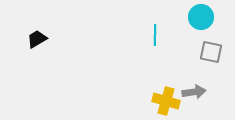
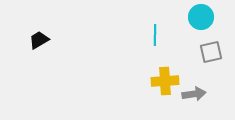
black trapezoid: moved 2 px right, 1 px down
gray square: rotated 25 degrees counterclockwise
gray arrow: moved 2 px down
yellow cross: moved 1 px left, 20 px up; rotated 20 degrees counterclockwise
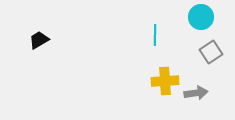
gray square: rotated 20 degrees counterclockwise
gray arrow: moved 2 px right, 1 px up
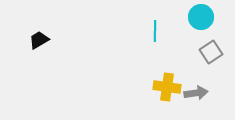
cyan line: moved 4 px up
yellow cross: moved 2 px right, 6 px down; rotated 12 degrees clockwise
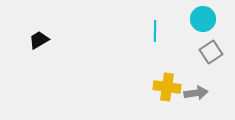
cyan circle: moved 2 px right, 2 px down
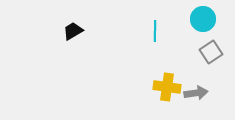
black trapezoid: moved 34 px right, 9 px up
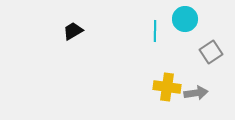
cyan circle: moved 18 px left
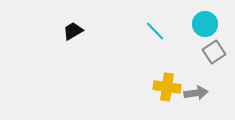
cyan circle: moved 20 px right, 5 px down
cyan line: rotated 45 degrees counterclockwise
gray square: moved 3 px right
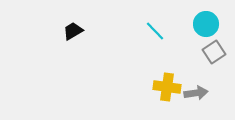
cyan circle: moved 1 px right
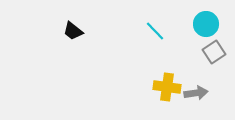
black trapezoid: rotated 110 degrees counterclockwise
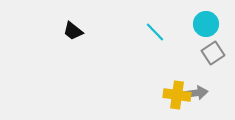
cyan line: moved 1 px down
gray square: moved 1 px left, 1 px down
yellow cross: moved 10 px right, 8 px down
